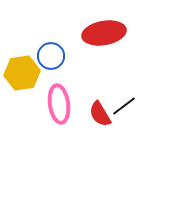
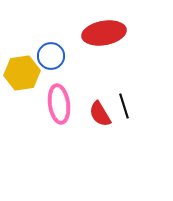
black line: rotated 70 degrees counterclockwise
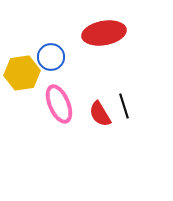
blue circle: moved 1 px down
pink ellipse: rotated 15 degrees counterclockwise
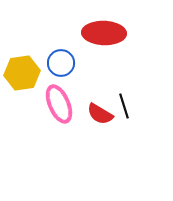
red ellipse: rotated 12 degrees clockwise
blue circle: moved 10 px right, 6 px down
red semicircle: rotated 28 degrees counterclockwise
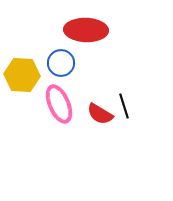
red ellipse: moved 18 px left, 3 px up
yellow hexagon: moved 2 px down; rotated 12 degrees clockwise
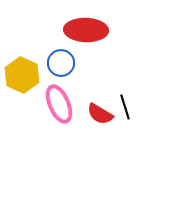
yellow hexagon: rotated 20 degrees clockwise
black line: moved 1 px right, 1 px down
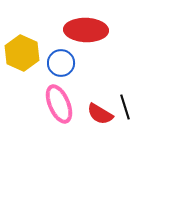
yellow hexagon: moved 22 px up
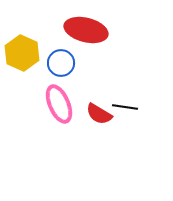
red ellipse: rotated 12 degrees clockwise
black line: rotated 65 degrees counterclockwise
red semicircle: moved 1 px left
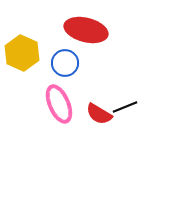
blue circle: moved 4 px right
black line: rotated 30 degrees counterclockwise
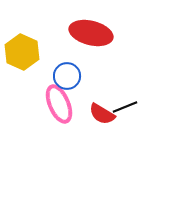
red ellipse: moved 5 px right, 3 px down
yellow hexagon: moved 1 px up
blue circle: moved 2 px right, 13 px down
red semicircle: moved 3 px right
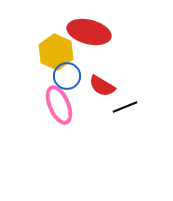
red ellipse: moved 2 px left, 1 px up
yellow hexagon: moved 34 px right
pink ellipse: moved 1 px down
red semicircle: moved 28 px up
